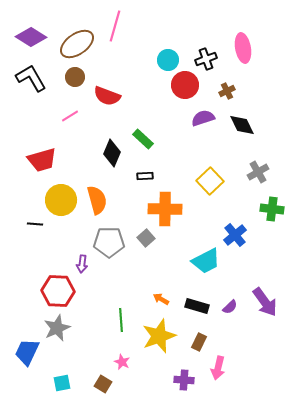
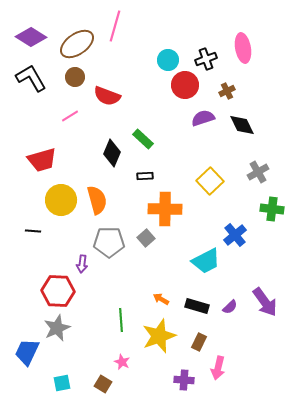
black line at (35, 224): moved 2 px left, 7 px down
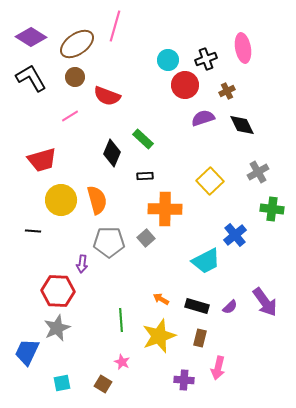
brown rectangle at (199, 342): moved 1 px right, 4 px up; rotated 12 degrees counterclockwise
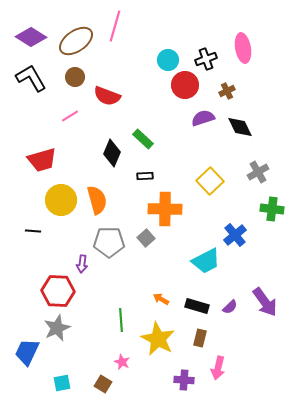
brown ellipse at (77, 44): moved 1 px left, 3 px up
black diamond at (242, 125): moved 2 px left, 2 px down
yellow star at (159, 336): moved 1 px left, 3 px down; rotated 24 degrees counterclockwise
